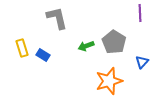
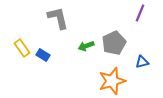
purple line: rotated 24 degrees clockwise
gray L-shape: moved 1 px right
gray pentagon: moved 1 px down; rotated 15 degrees clockwise
yellow rectangle: rotated 18 degrees counterclockwise
blue triangle: rotated 32 degrees clockwise
orange star: moved 3 px right
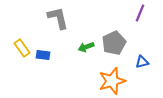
green arrow: moved 1 px down
blue rectangle: rotated 24 degrees counterclockwise
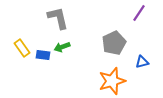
purple line: moved 1 px left; rotated 12 degrees clockwise
green arrow: moved 24 px left
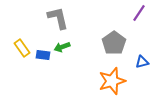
gray pentagon: rotated 10 degrees counterclockwise
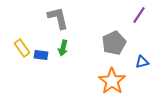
purple line: moved 2 px down
gray pentagon: rotated 10 degrees clockwise
green arrow: moved 1 px right, 1 px down; rotated 56 degrees counterclockwise
blue rectangle: moved 2 px left
orange star: rotated 20 degrees counterclockwise
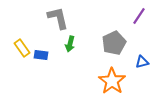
purple line: moved 1 px down
green arrow: moved 7 px right, 4 px up
